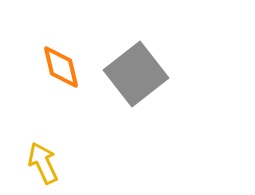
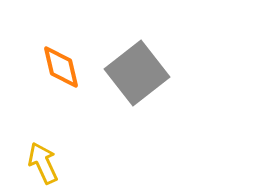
gray square: moved 1 px right, 1 px up
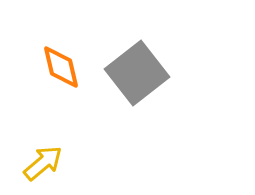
yellow arrow: rotated 75 degrees clockwise
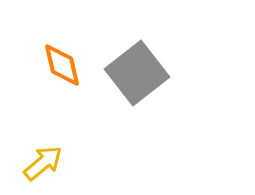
orange diamond: moved 1 px right, 2 px up
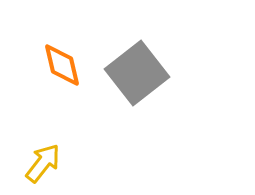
yellow arrow: rotated 12 degrees counterclockwise
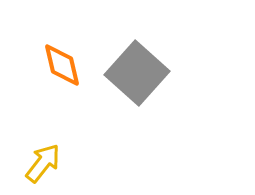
gray square: rotated 10 degrees counterclockwise
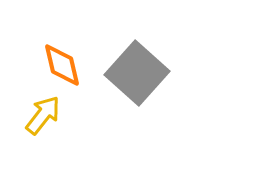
yellow arrow: moved 48 px up
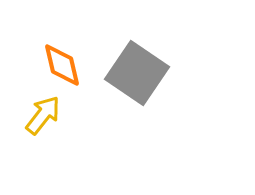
gray square: rotated 8 degrees counterclockwise
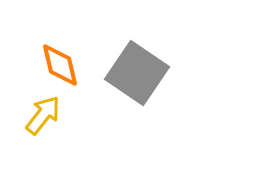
orange diamond: moved 2 px left
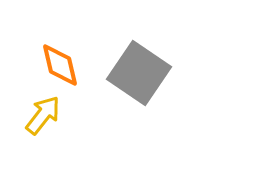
gray square: moved 2 px right
